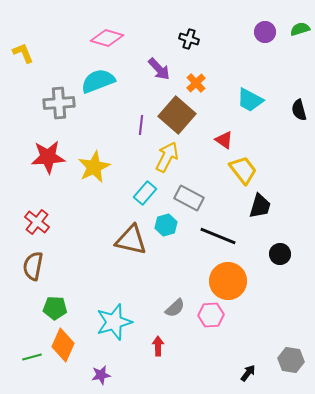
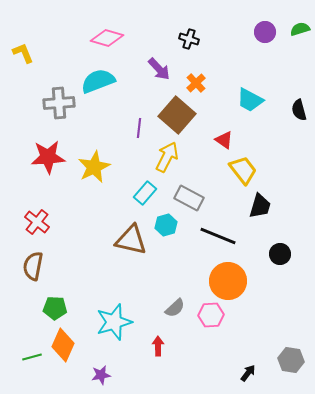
purple line: moved 2 px left, 3 px down
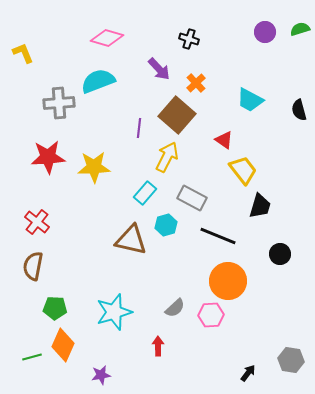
yellow star: rotated 24 degrees clockwise
gray rectangle: moved 3 px right
cyan star: moved 10 px up
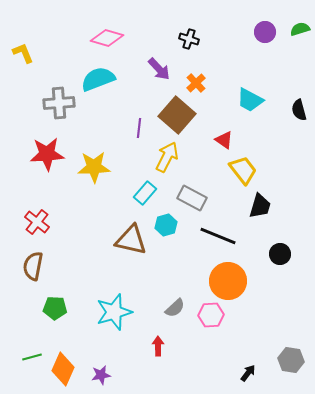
cyan semicircle: moved 2 px up
red star: moved 1 px left, 3 px up
orange diamond: moved 24 px down
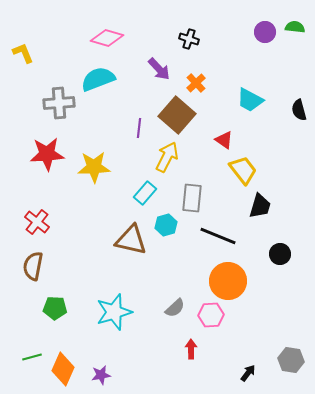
green semicircle: moved 5 px left, 2 px up; rotated 24 degrees clockwise
gray rectangle: rotated 68 degrees clockwise
red arrow: moved 33 px right, 3 px down
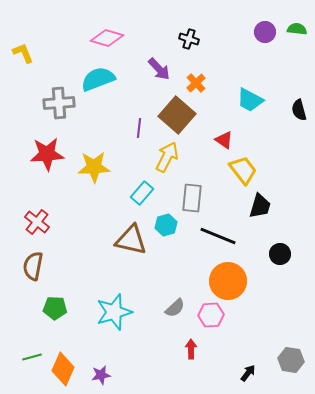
green semicircle: moved 2 px right, 2 px down
cyan rectangle: moved 3 px left
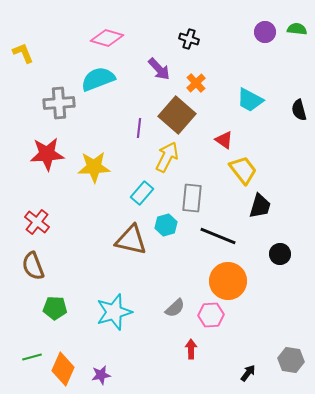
brown semicircle: rotated 32 degrees counterclockwise
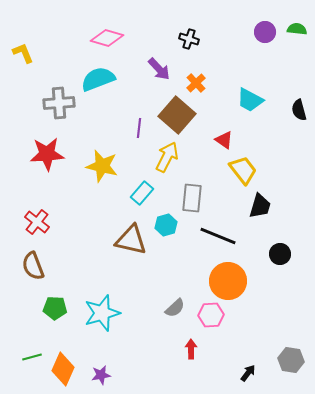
yellow star: moved 8 px right, 1 px up; rotated 16 degrees clockwise
cyan star: moved 12 px left, 1 px down
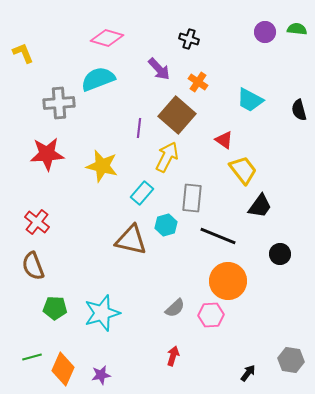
orange cross: moved 2 px right, 1 px up; rotated 12 degrees counterclockwise
black trapezoid: rotated 20 degrees clockwise
red arrow: moved 18 px left, 7 px down; rotated 18 degrees clockwise
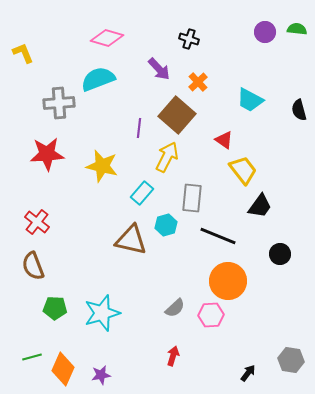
orange cross: rotated 12 degrees clockwise
